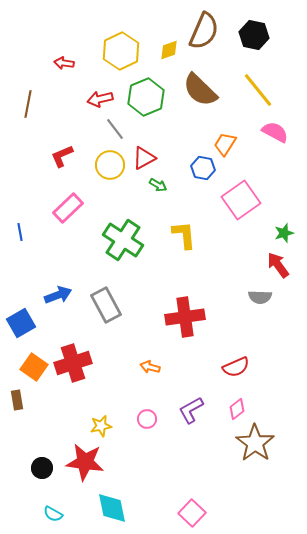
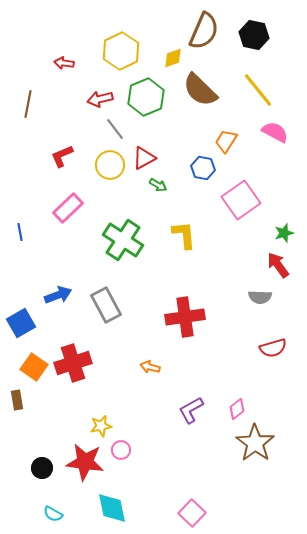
yellow diamond at (169, 50): moved 4 px right, 8 px down
orange trapezoid at (225, 144): moved 1 px right, 3 px up
red semicircle at (236, 367): moved 37 px right, 19 px up; rotated 8 degrees clockwise
pink circle at (147, 419): moved 26 px left, 31 px down
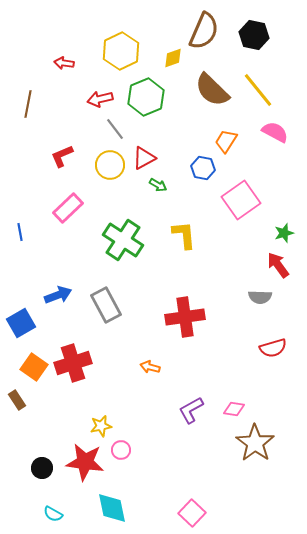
brown semicircle at (200, 90): moved 12 px right
brown rectangle at (17, 400): rotated 24 degrees counterclockwise
pink diamond at (237, 409): moved 3 px left; rotated 45 degrees clockwise
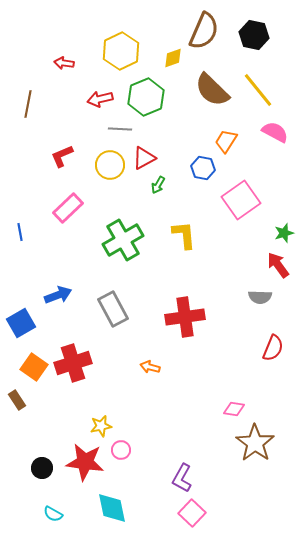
gray line at (115, 129): moved 5 px right; rotated 50 degrees counterclockwise
green arrow at (158, 185): rotated 90 degrees clockwise
green cross at (123, 240): rotated 27 degrees clockwise
gray rectangle at (106, 305): moved 7 px right, 4 px down
red semicircle at (273, 348): rotated 52 degrees counterclockwise
purple L-shape at (191, 410): moved 9 px left, 68 px down; rotated 32 degrees counterclockwise
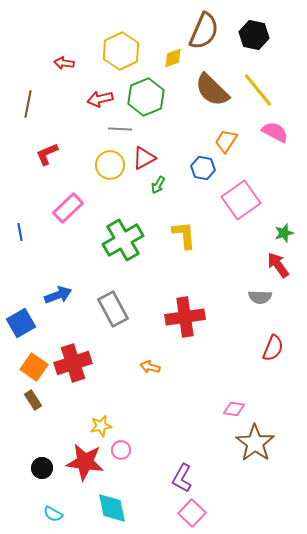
red L-shape at (62, 156): moved 15 px left, 2 px up
brown rectangle at (17, 400): moved 16 px right
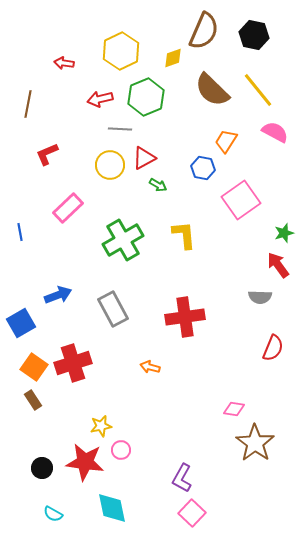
green arrow at (158, 185): rotated 90 degrees counterclockwise
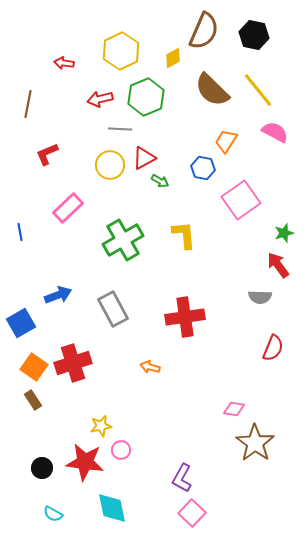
yellow diamond at (173, 58): rotated 10 degrees counterclockwise
green arrow at (158, 185): moved 2 px right, 4 px up
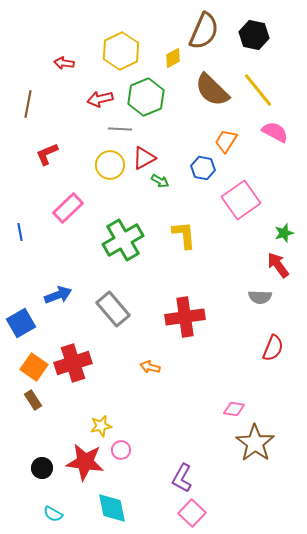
gray rectangle at (113, 309): rotated 12 degrees counterclockwise
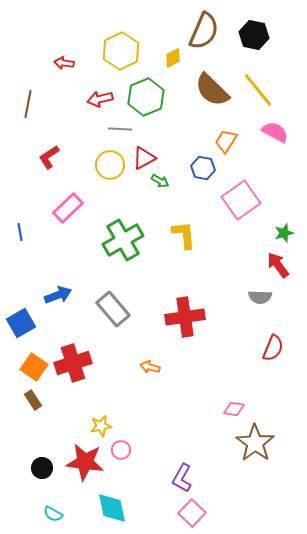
red L-shape at (47, 154): moved 2 px right, 3 px down; rotated 10 degrees counterclockwise
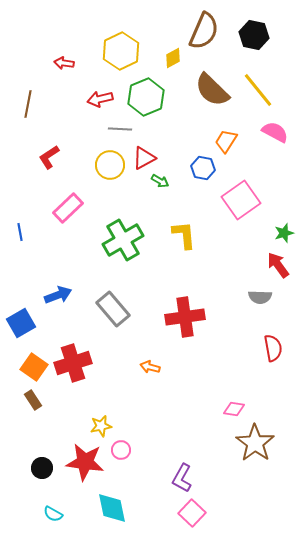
red semicircle at (273, 348): rotated 32 degrees counterclockwise
